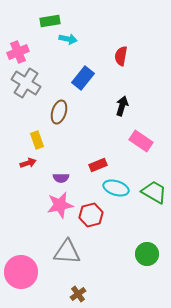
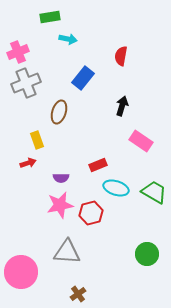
green rectangle: moved 4 px up
gray cross: rotated 36 degrees clockwise
red hexagon: moved 2 px up
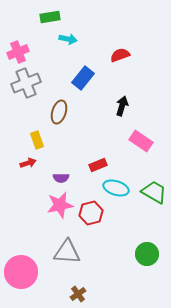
red semicircle: moved 1 px left, 1 px up; rotated 60 degrees clockwise
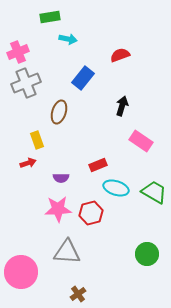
pink star: moved 2 px left, 4 px down; rotated 8 degrees clockwise
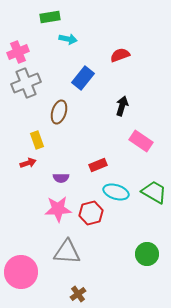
cyan ellipse: moved 4 px down
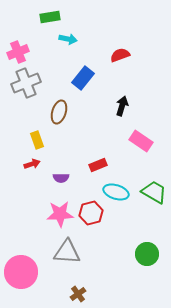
red arrow: moved 4 px right, 1 px down
pink star: moved 2 px right, 5 px down
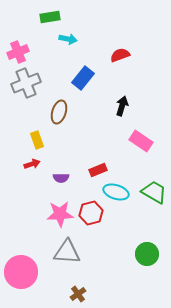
red rectangle: moved 5 px down
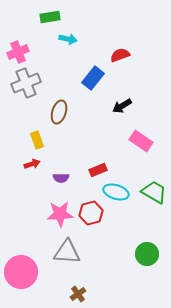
blue rectangle: moved 10 px right
black arrow: rotated 138 degrees counterclockwise
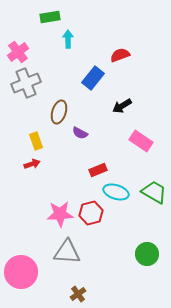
cyan arrow: rotated 102 degrees counterclockwise
pink cross: rotated 15 degrees counterclockwise
yellow rectangle: moved 1 px left, 1 px down
purple semicircle: moved 19 px right, 45 px up; rotated 28 degrees clockwise
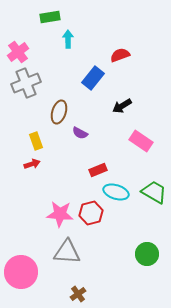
pink star: rotated 8 degrees clockwise
